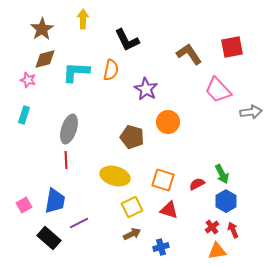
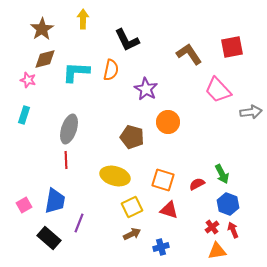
blue hexagon: moved 2 px right, 3 px down; rotated 10 degrees counterclockwise
purple line: rotated 42 degrees counterclockwise
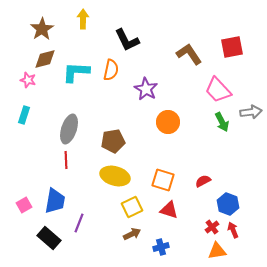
brown pentagon: moved 19 px left, 4 px down; rotated 25 degrees counterclockwise
green arrow: moved 52 px up
red semicircle: moved 6 px right, 3 px up
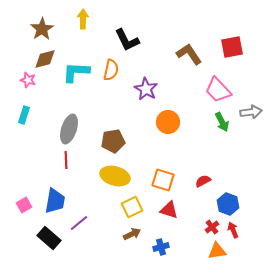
purple line: rotated 30 degrees clockwise
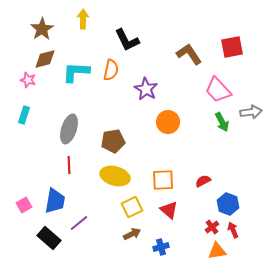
red line: moved 3 px right, 5 px down
orange square: rotated 20 degrees counterclockwise
red triangle: rotated 24 degrees clockwise
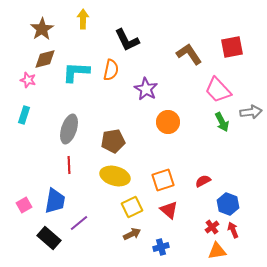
orange square: rotated 15 degrees counterclockwise
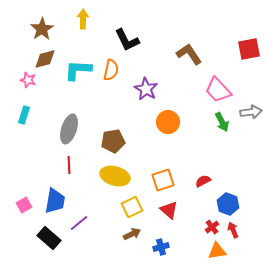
red square: moved 17 px right, 2 px down
cyan L-shape: moved 2 px right, 2 px up
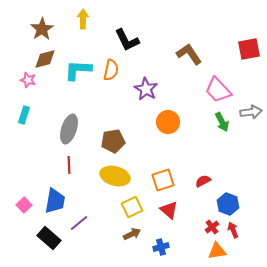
pink square: rotated 14 degrees counterclockwise
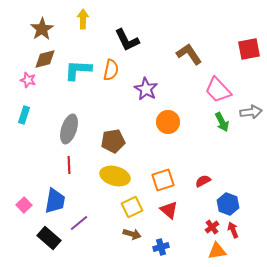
brown arrow: rotated 42 degrees clockwise
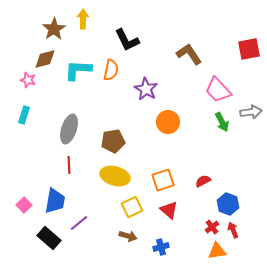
brown star: moved 12 px right
brown arrow: moved 4 px left, 2 px down
